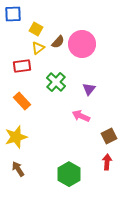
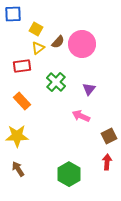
yellow star: moved 1 px right, 1 px up; rotated 15 degrees clockwise
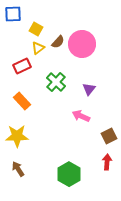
red rectangle: rotated 18 degrees counterclockwise
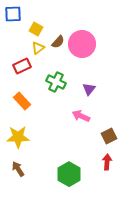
green cross: rotated 18 degrees counterclockwise
yellow star: moved 1 px right, 1 px down
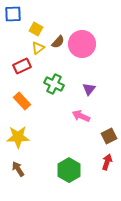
green cross: moved 2 px left, 2 px down
red arrow: rotated 14 degrees clockwise
green hexagon: moved 4 px up
